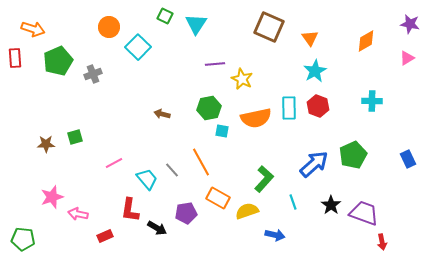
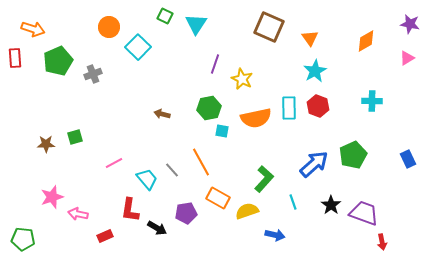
purple line at (215, 64): rotated 66 degrees counterclockwise
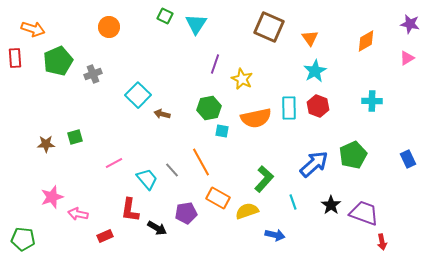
cyan square at (138, 47): moved 48 px down
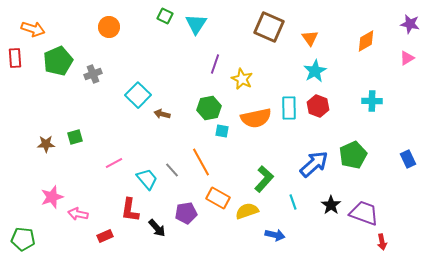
black arrow at (157, 228): rotated 18 degrees clockwise
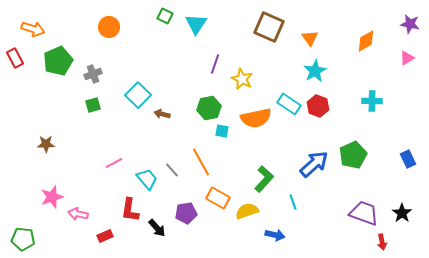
red rectangle at (15, 58): rotated 24 degrees counterclockwise
cyan rectangle at (289, 108): moved 4 px up; rotated 55 degrees counterclockwise
green square at (75, 137): moved 18 px right, 32 px up
black star at (331, 205): moved 71 px right, 8 px down
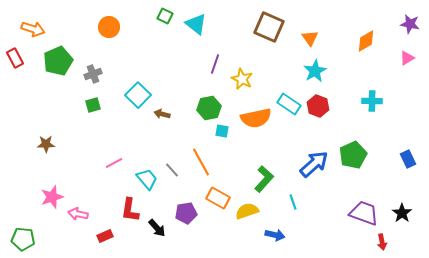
cyan triangle at (196, 24): rotated 25 degrees counterclockwise
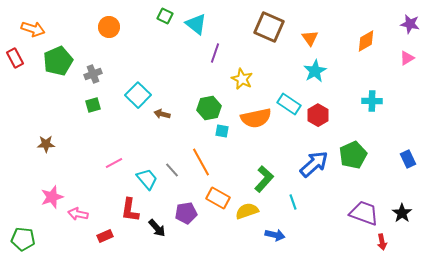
purple line at (215, 64): moved 11 px up
red hexagon at (318, 106): moved 9 px down; rotated 10 degrees clockwise
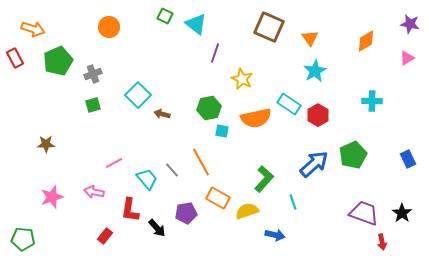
pink arrow at (78, 214): moved 16 px right, 22 px up
red rectangle at (105, 236): rotated 28 degrees counterclockwise
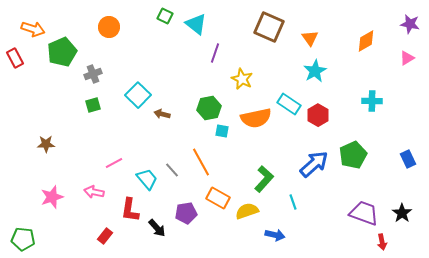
green pentagon at (58, 61): moved 4 px right, 9 px up
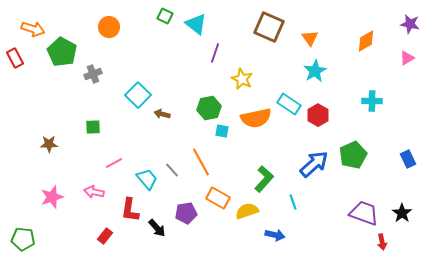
green pentagon at (62, 52): rotated 20 degrees counterclockwise
green square at (93, 105): moved 22 px down; rotated 14 degrees clockwise
brown star at (46, 144): moved 3 px right
